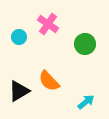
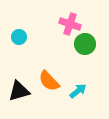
pink cross: moved 22 px right; rotated 15 degrees counterclockwise
black triangle: rotated 15 degrees clockwise
cyan arrow: moved 8 px left, 11 px up
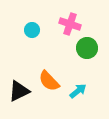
cyan circle: moved 13 px right, 7 px up
green circle: moved 2 px right, 4 px down
black triangle: rotated 10 degrees counterclockwise
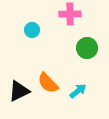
pink cross: moved 10 px up; rotated 20 degrees counterclockwise
orange semicircle: moved 1 px left, 2 px down
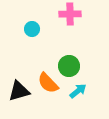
cyan circle: moved 1 px up
green circle: moved 18 px left, 18 px down
black triangle: rotated 10 degrees clockwise
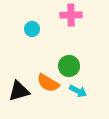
pink cross: moved 1 px right, 1 px down
orange semicircle: rotated 15 degrees counterclockwise
cyan arrow: rotated 66 degrees clockwise
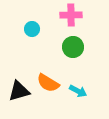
green circle: moved 4 px right, 19 px up
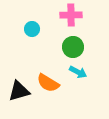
cyan arrow: moved 19 px up
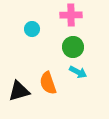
orange semicircle: rotated 40 degrees clockwise
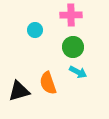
cyan circle: moved 3 px right, 1 px down
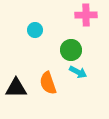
pink cross: moved 15 px right
green circle: moved 2 px left, 3 px down
black triangle: moved 3 px left, 3 px up; rotated 15 degrees clockwise
